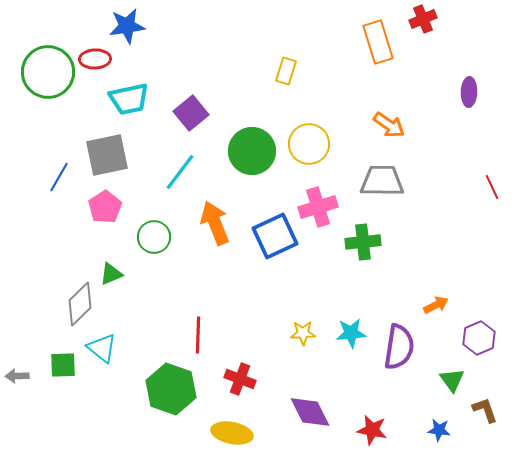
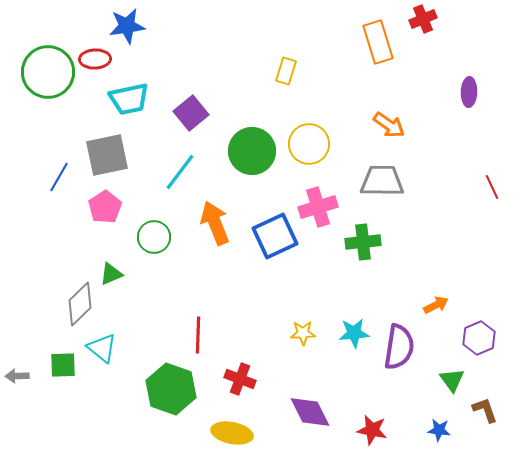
cyan star at (351, 333): moved 3 px right
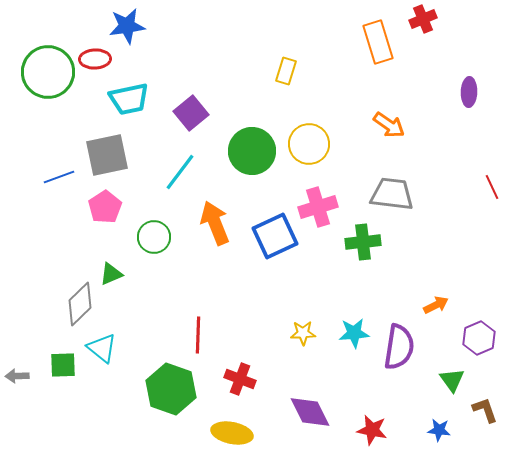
blue line at (59, 177): rotated 40 degrees clockwise
gray trapezoid at (382, 181): moved 10 px right, 13 px down; rotated 6 degrees clockwise
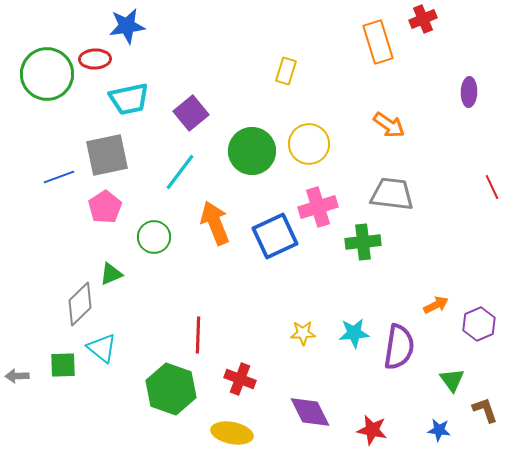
green circle at (48, 72): moved 1 px left, 2 px down
purple hexagon at (479, 338): moved 14 px up
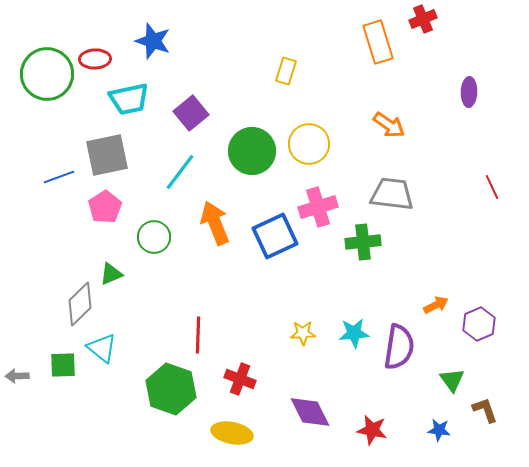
blue star at (127, 26): moved 26 px right, 15 px down; rotated 27 degrees clockwise
